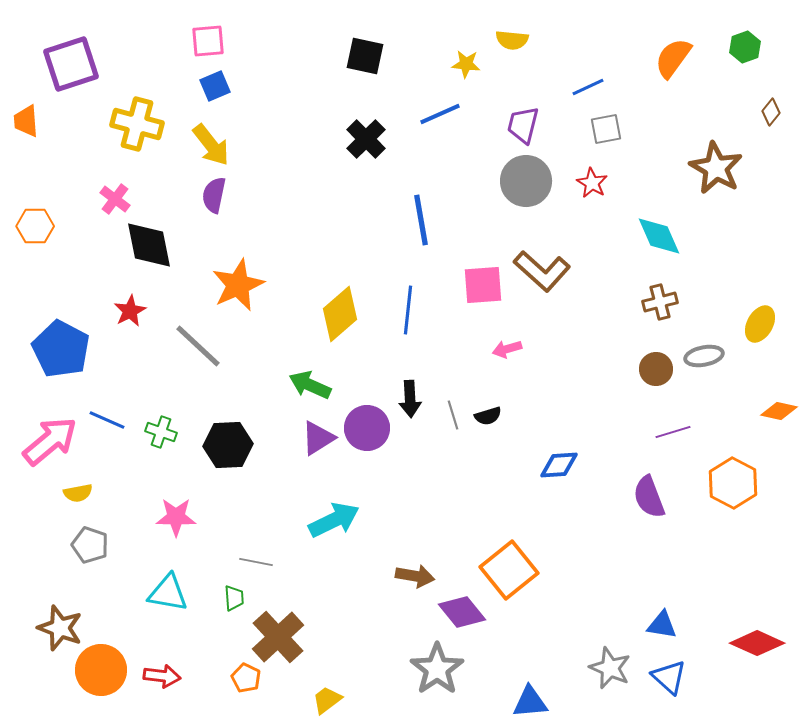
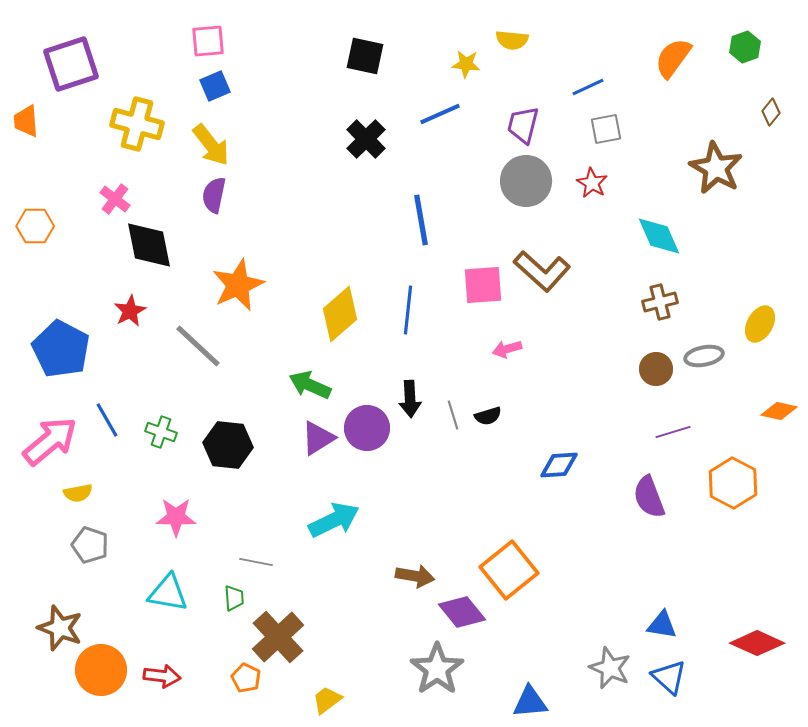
blue line at (107, 420): rotated 36 degrees clockwise
black hexagon at (228, 445): rotated 9 degrees clockwise
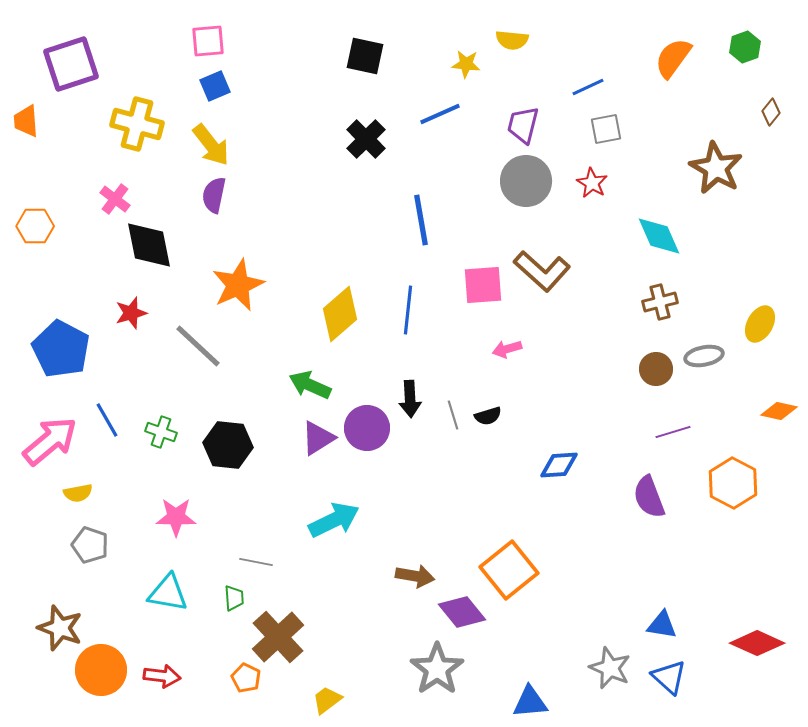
red star at (130, 311): moved 1 px right, 2 px down; rotated 12 degrees clockwise
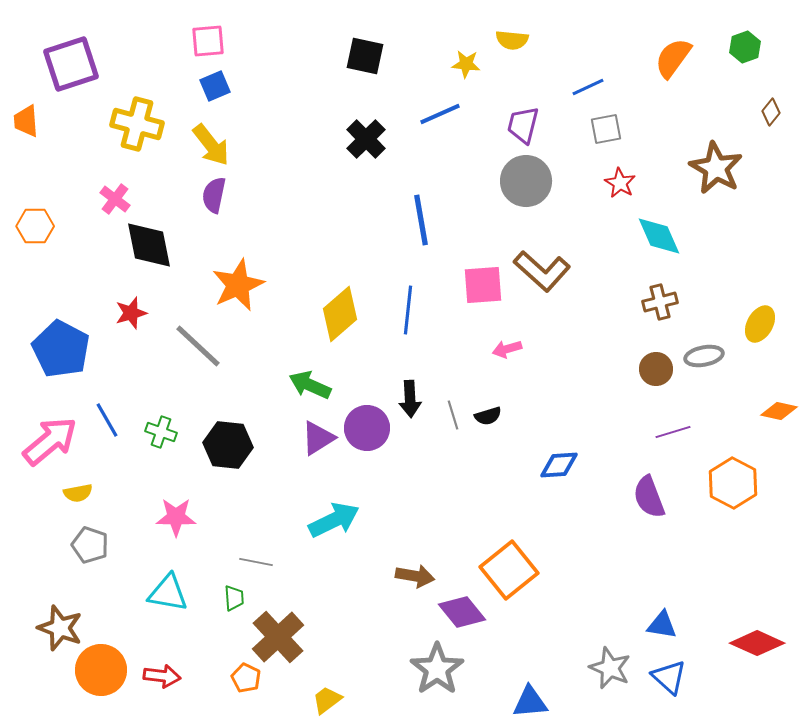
red star at (592, 183): moved 28 px right
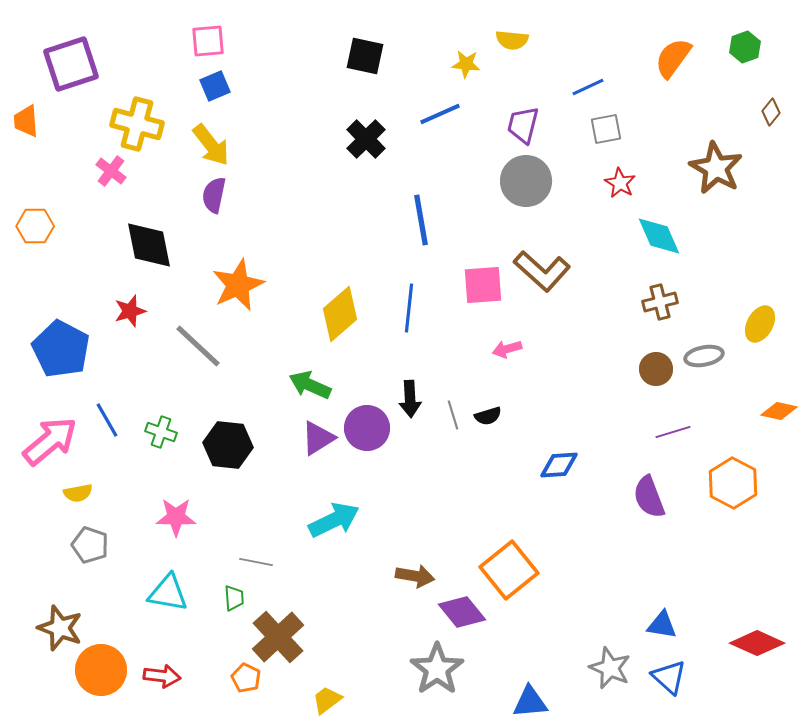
pink cross at (115, 199): moved 4 px left, 28 px up
blue line at (408, 310): moved 1 px right, 2 px up
red star at (131, 313): moved 1 px left, 2 px up
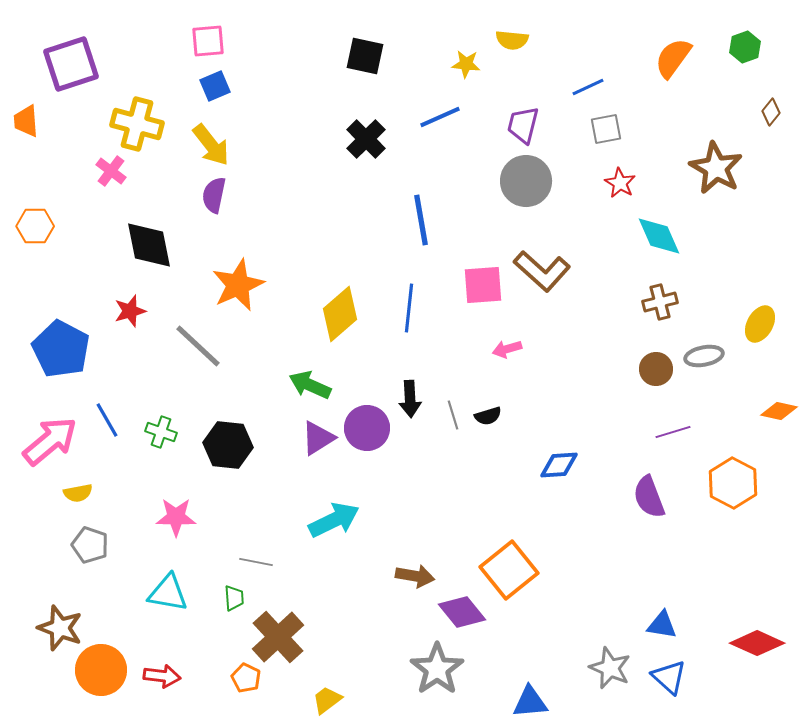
blue line at (440, 114): moved 3 px down
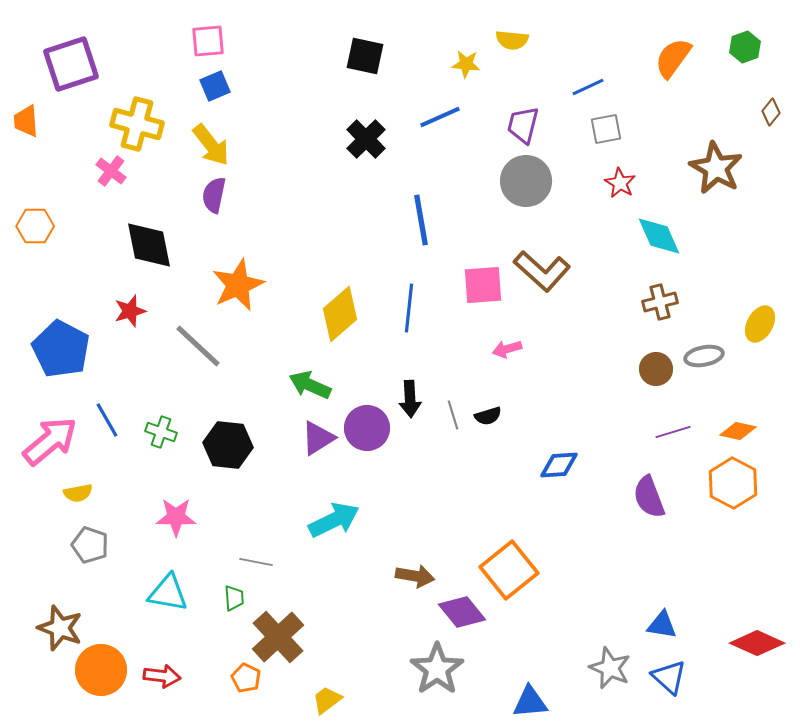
orange diamond at (779, 411): moved 41 px left, 20 px down
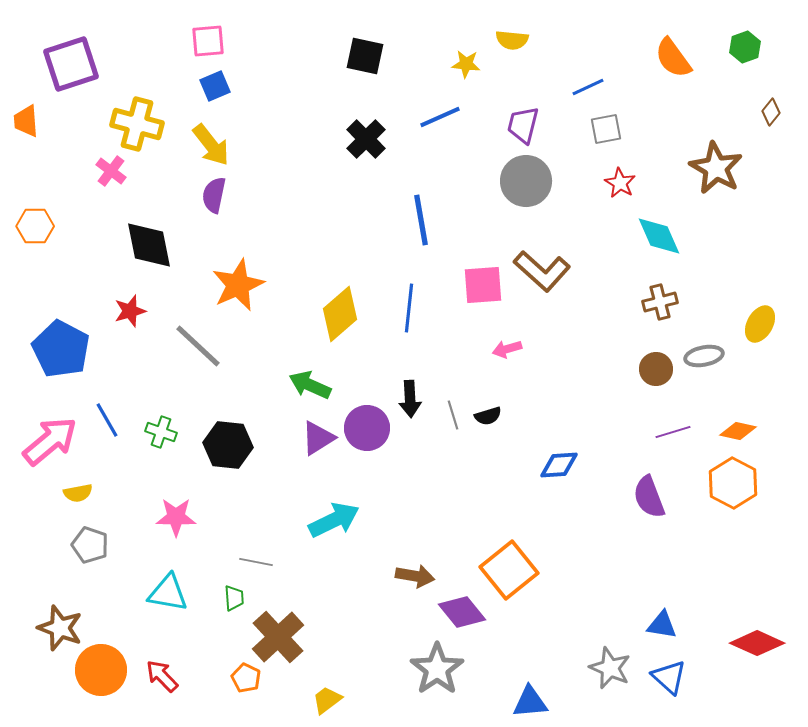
orange semicircle at (673, 58): rotated 72 degrees counterclockwise
red arrow at (162, 676): rotated 141 degrees counterclockwise
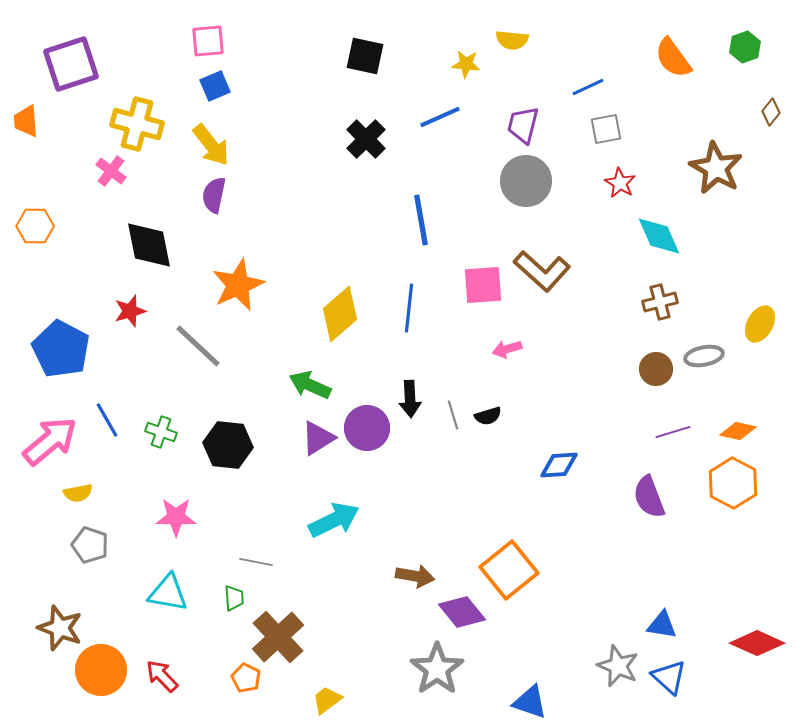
gray star at (610, 668): moved 8 px right, 2 px up
blue triangle at (530, 702): rotated 24 degrees clockwise
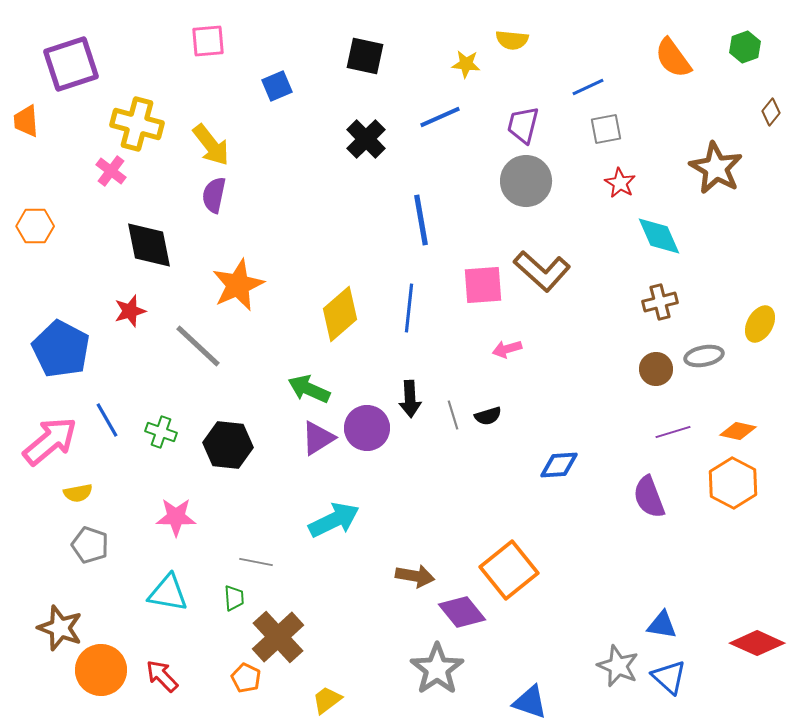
blue square at (215, 86): moved 62 px right
green arrow at (310, 385): moved 1 px left, 4 px down
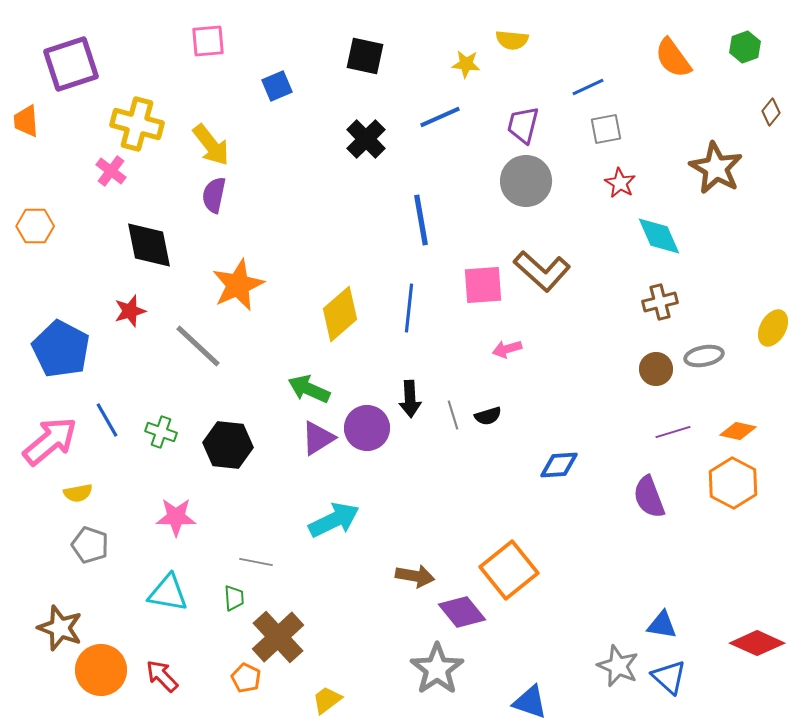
yellow ellipse at (760, 324): moved 13 px right, 4 px down
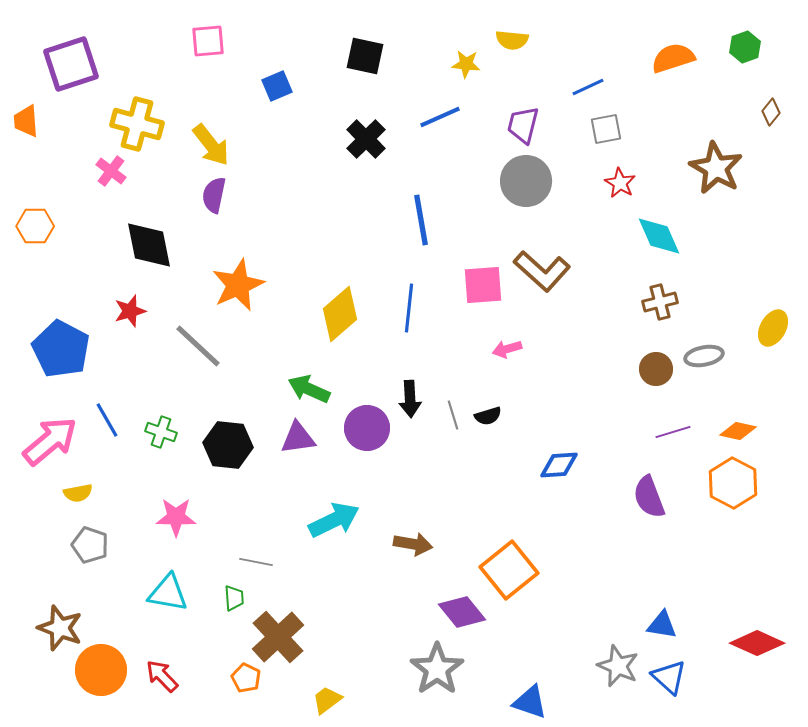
orange semicircle at (673, 58): rotated 108 degrees clockwise
purple triangle at (318, 438): moved 20 px left; rotated 24 degrees clockwise
brown arrow at (415, 576): moved 2 px left, 32 px up
